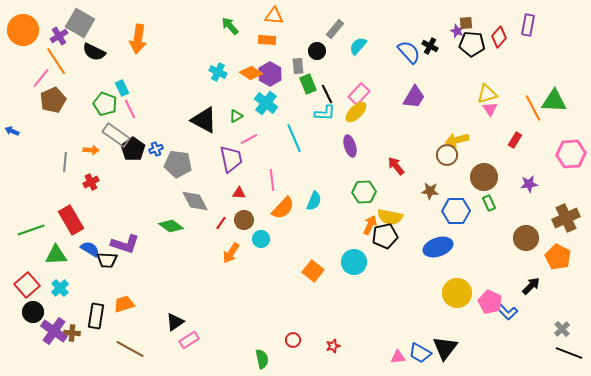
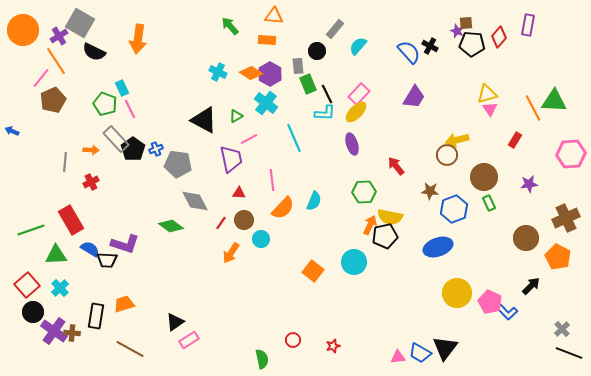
gray rectangle at (116, 135): moved 4 px down; rotated 12 degrees clockwise
purple ellipse at (350, 146): moved 2 px right, 2 px up
blue hexagon at (456, 211): moved 2 px left, 2 px up; rotated 20 degrees counterclockwise
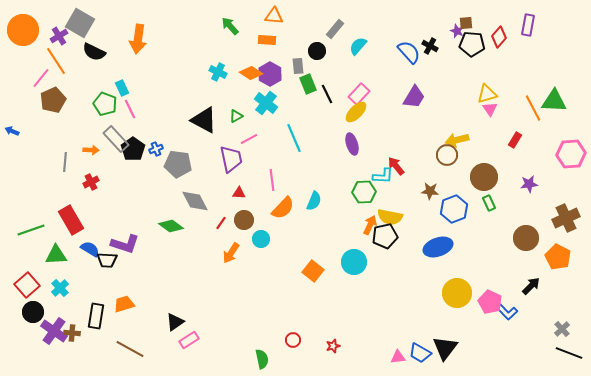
cyan L-shape at (325, 113): moved 58 px right, 63 px down
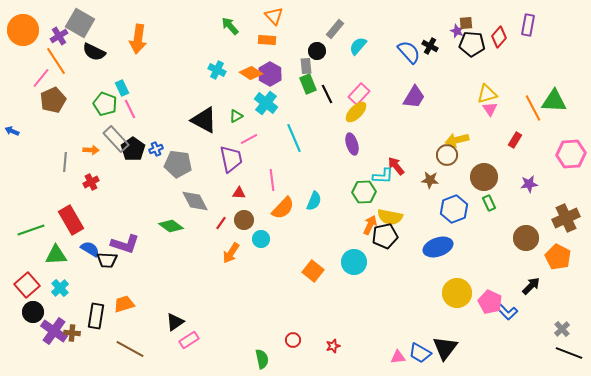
orange triangle at (274, 16): rotated 42 degrees clockwise
gray rectangle at (298, 66): moved 8 px right
cyan cross at (218, 72): moved 1 px left, 2 px up
brown star at (430, 191): moved 11 px up
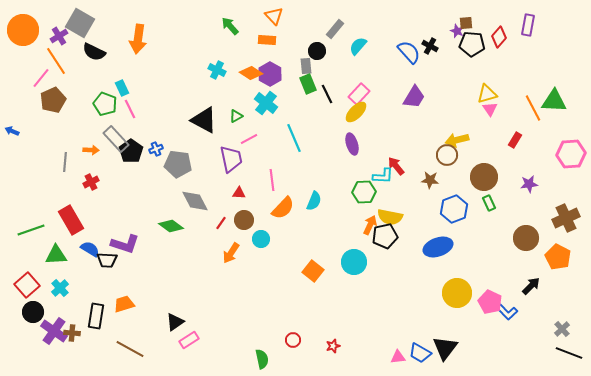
black pentagon at (133, 149): moved 2 px left, 2 px down
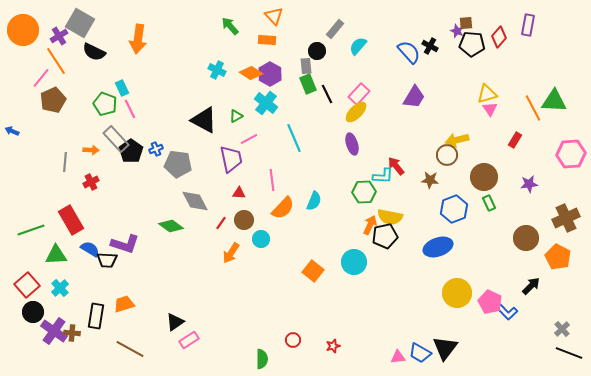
green semicircle at (262, 359): rotated 12 degrees clockwise
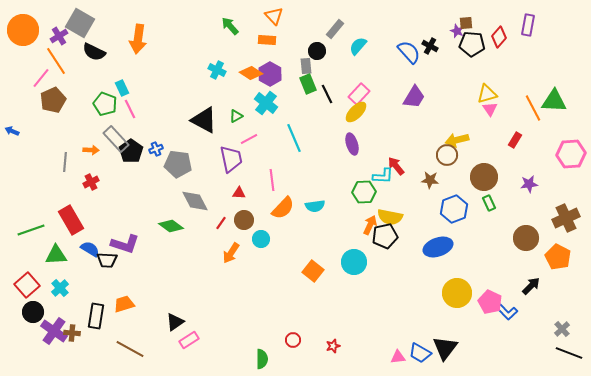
cyan semicircle at (314, 201): moved 1 px right, 5 px down; rotated 60 degrees clockwise
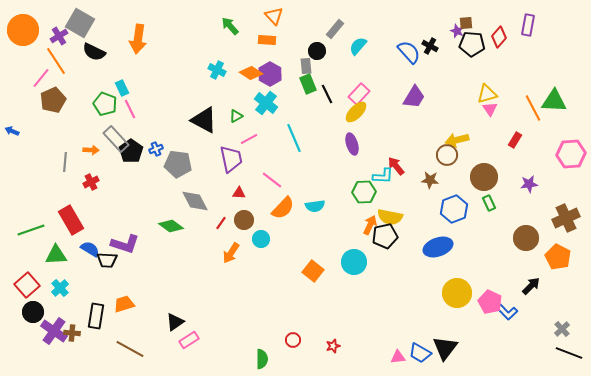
pink line at (272, 180): rotated 45 degrees counterclockwise
